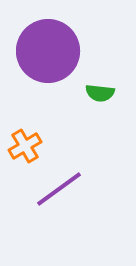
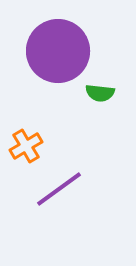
purple circle: moved 10 px right
orange cross: moved 1 px right
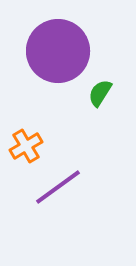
green semicircle: rotated 116 degrees clockwise
purple line: moved 1 px left, 2 px up
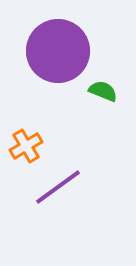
green semicircle: moved 3 px right, 2 px up; rotated 80 degrees clockwise
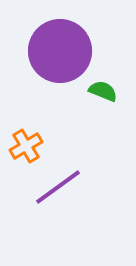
purple circle: moved 2 px right
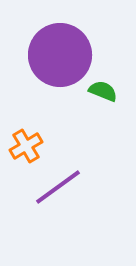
purple circle: moved 4 px down
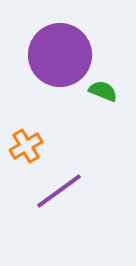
purple line: moved 1 px right, 4 px down
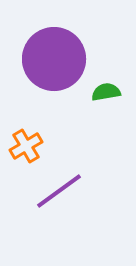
purple circle: moved 6 px left, 4 px down
green semicircle: moved 3 px right, 1 px down; rotated 32 degrees counterclockwise
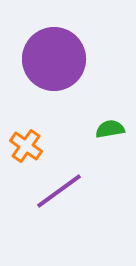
green semicircle: moved 4 px right, 37 px down
orange cross: rotated 24 degrees counterclockwise
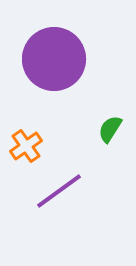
green semicircle: rotated 48 degrees counterclockwise
orange cross: rotated 20 degrees clockwise
